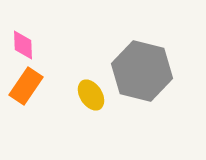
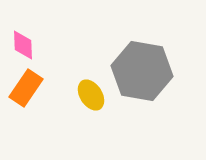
gray hexagon: rotated 4 degrees counterclockwise
orange rectangle: moved 2 px down
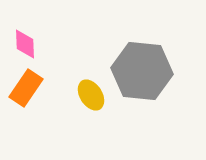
pink diamond: moved 2 px right, 1 px up
gray hexagon: rotated 4 degrees counterclockwise
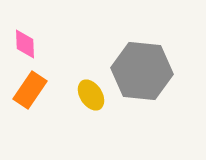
orange rectangle: moved 4 px right, 2 px down
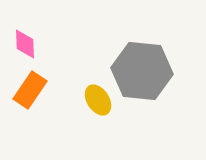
yellow ellipse: moved 7 px right, 5 px down
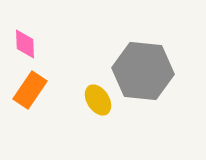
gray hexagon: moved 1 px right
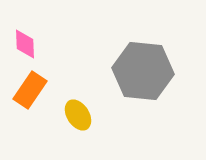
yellow ellipse: moved 20 px left, 15 px down
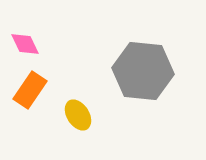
pink diamond: rotated 24 degrees counterclockwise
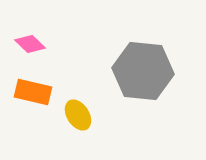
pink diamond: moved 5 px right; rotated 20 degrees counterclockwise
orange rectangle: moved 3 px right, 2 px down; rotated 69 degrees clockwise
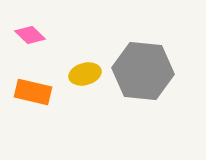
pink diamond: moved 9 px up
yellow ellipse: moved 7 px right, 41 px up; rotated 72 degrees counterclockwise
